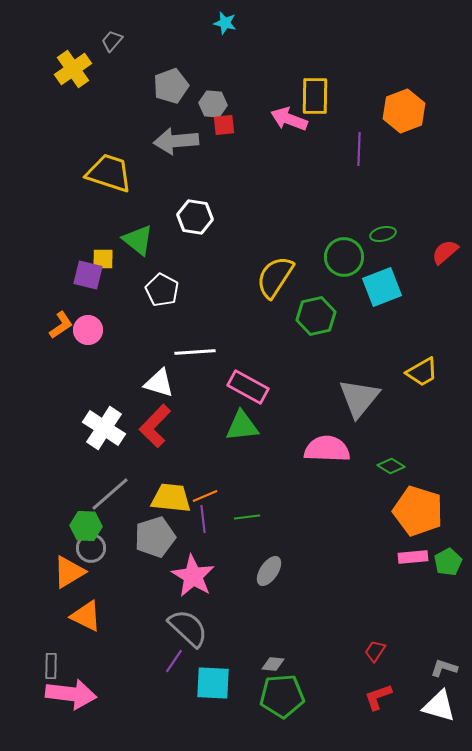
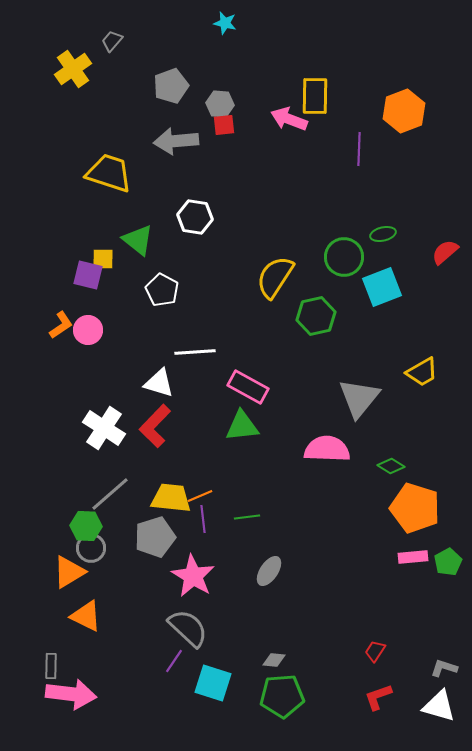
gray hexagon at (213, 104): moved 7 px right
orange line at (205, 496): moved 5 px left
orange pentagon at (418, 511): moved 3 px left, 3 px up
gray diamond at (273, 664): moved 1 px right, 4 px up
cyan square at (213, 683): rotated 15 degrees clockwise
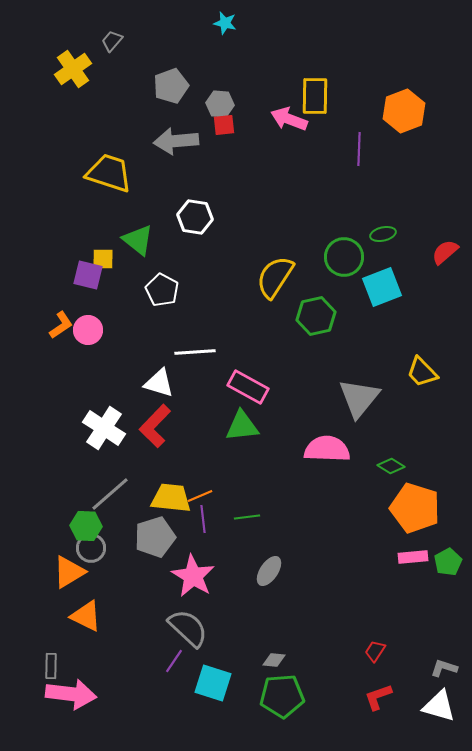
yellow trapezoid at (422, 372): rotated 76 degrees clockwise
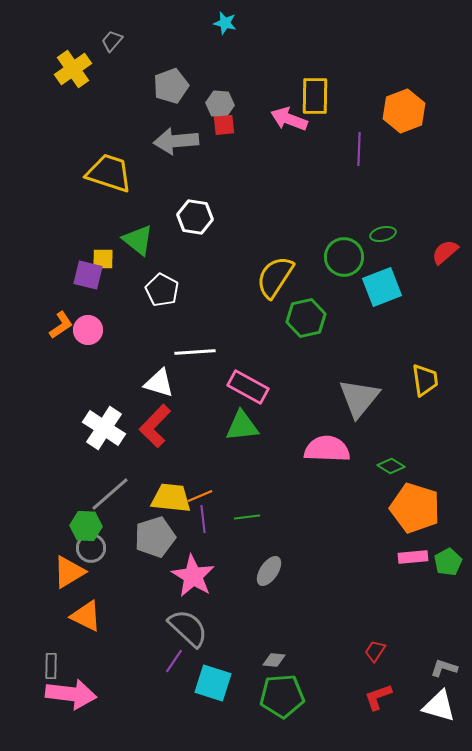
green hexagon at (316, 316): moved 10 px left, 2 px down
yellow trapezoid at (422, 372): moved 3 px right, 8 px down; rotated 144 degrees counterclockwise
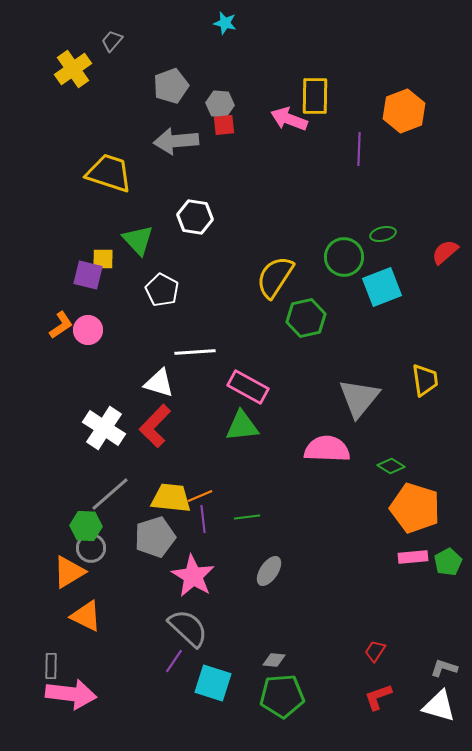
green triangle at (138, 240): rotated 8 degrees clockwise
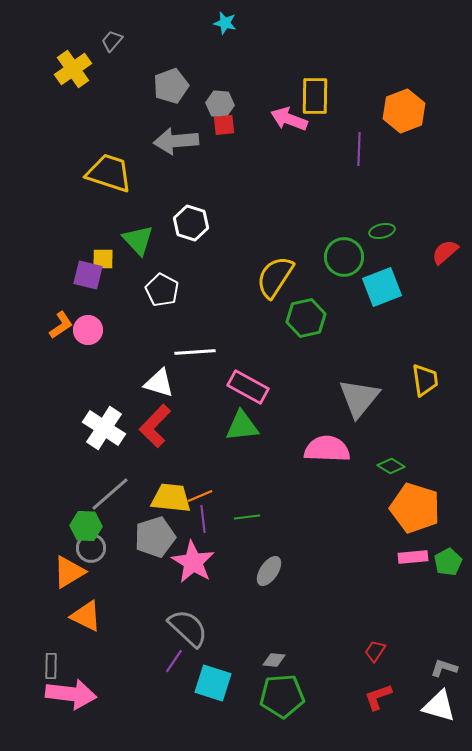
white hexagon at (195, 217): moved 4 px left, 6 px down; rotated 8 degrees clockwise
green ellipse at (383, 234): moved 1 px left, 3 px up
pink star at (193, 576): moved 14 px up
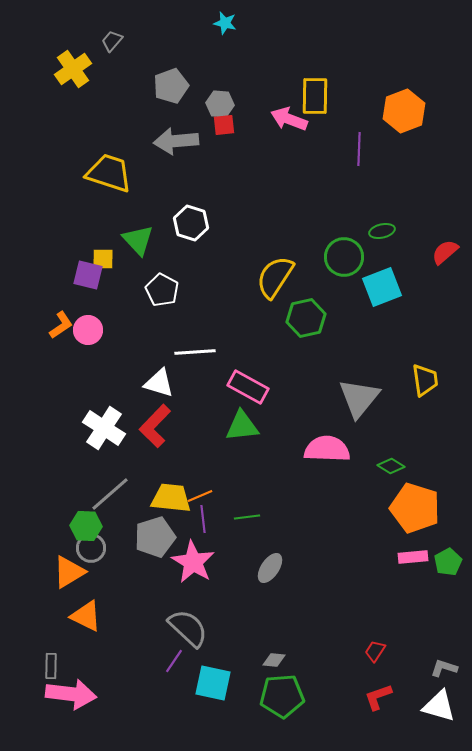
gray ellipse at (269, 571): moved 1 px right, 3 px up
cyan square at (213, 683): rotated 6 degrees counterclockwise
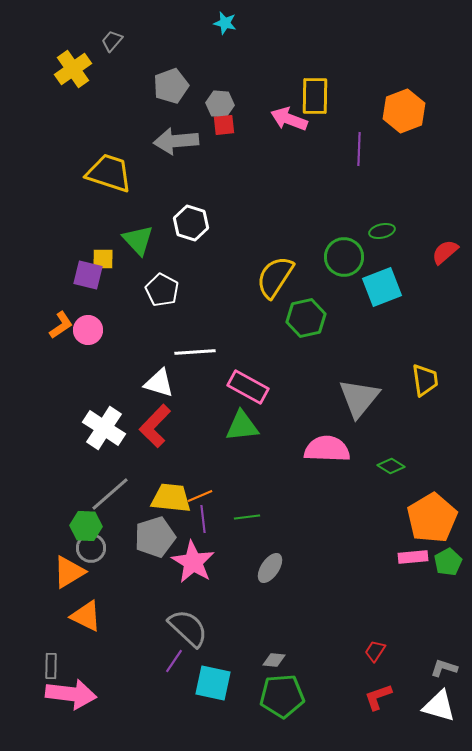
orange pentagon at (415, 508): moved 17 px right, 10 px down; rotated 24 degrees clockwise
